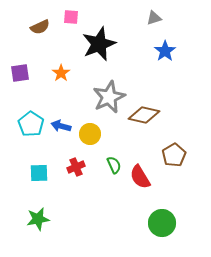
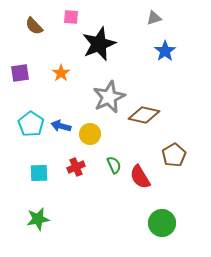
brown semicircle: moved 6 px left, 1 px up; rotated 72 degrees clockwise
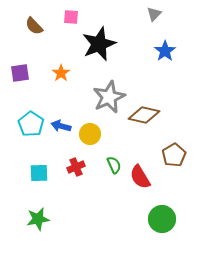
gray triangle: moved 4 px up; rotated 28 degrees counterclockwise
green circle: moved 4 px up
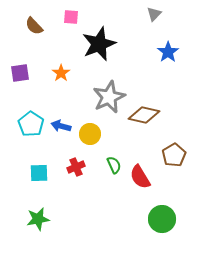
blue star: moved 3 px right, 1 px down
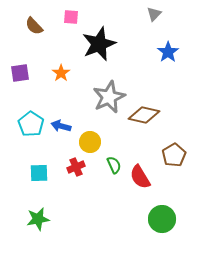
yellow circle: moved 8 px down
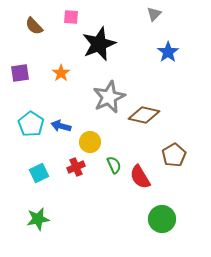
cyan square: rotated 24 degrees counterclockwise
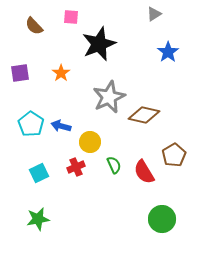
gray triangle: rotated 14 degrees clockwise
red semicircle: moved 4 px right, 5 px up
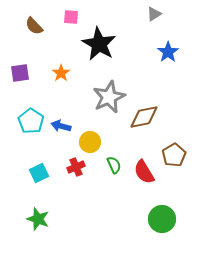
black star: rotated 20 degrees counterclockwise
brown diamond: moved 2 px down; rotated 24 degrees counterclockwise
cyan pentagon: moved 3 px up
green star: rotated 30 degrees clockwise
